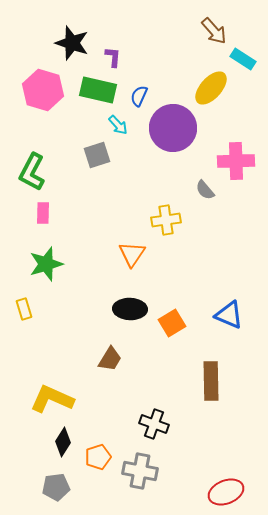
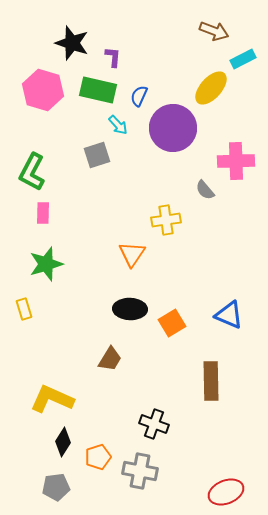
brown arrow: rotated 28 degrees counterclockwise
cyan rectangle: rotated 60 degrees counterclockwise
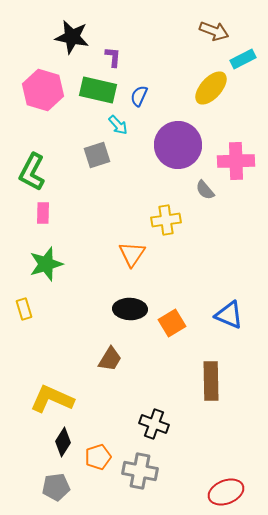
black star: moved 6 px up; rotated 8 degrees counterclockwise
purple circle: moved 5 px right, 17 px down
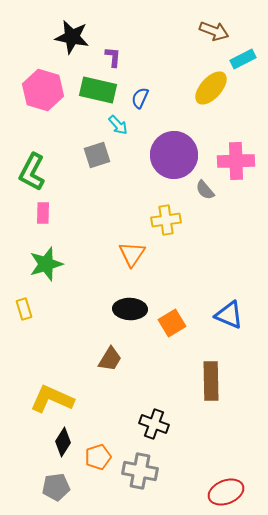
blue semicircle: moved 1 px right, 2 px down
purple circle: moved 4 px left, 10 px down
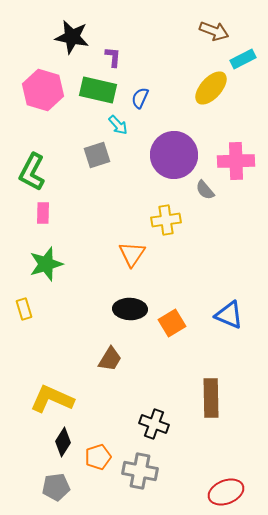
brown rectangle: moved 17 px down
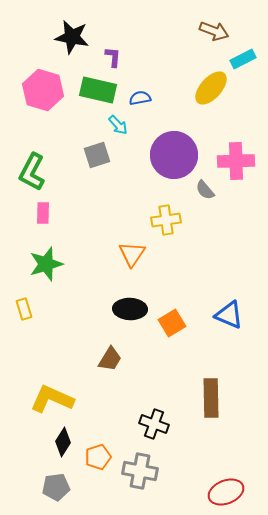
blue semicircle: rotated 55 degrees clockwise
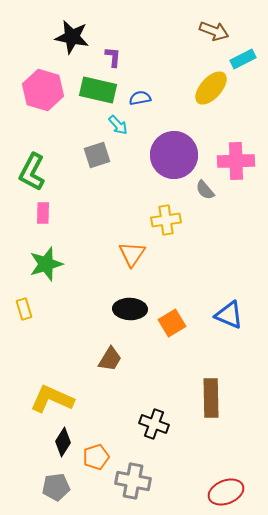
orange pentagon: moved 2 px left
gray cross: moved 7 px left, 10 px down
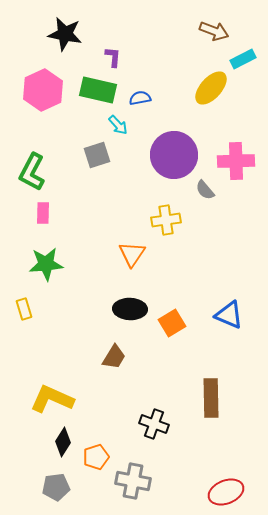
black star: moved 7 px left, 3 px up
pink hexagon: rotated 18 degrees clockwise
green star: rotated 12 degrees clockwise
brown trapezoid: moved 4 px right, 2 px up
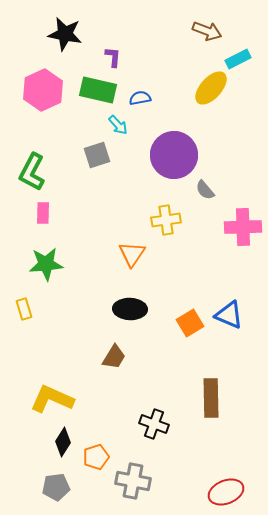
brown arrow: moved 7 px left
cyan rectangle: moved 5 px left
pink cross: moved 7 px right, 66 px down
orange square: moved 18 px right
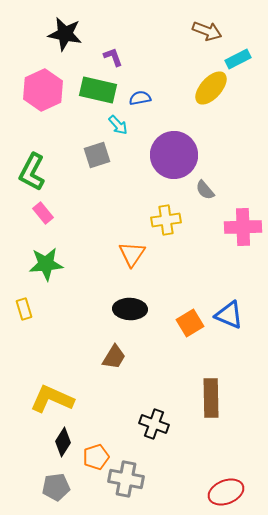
purple L-shape: rotated 25 degrees counterclockwise
pink rectangle: rotated 40 degrees counterclockwise
gray cross: moved 7 px left, 2 px up
